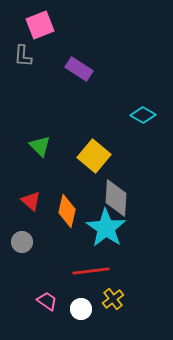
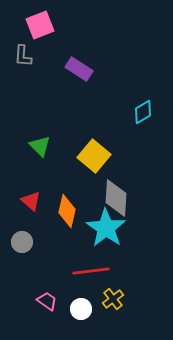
cyan diamond: moved 3 px up; rotated 60 degrees counterclockwise
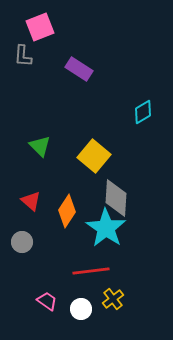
pink square: moved 2 px down
orange diamond: rotated 20 degrees clockwise
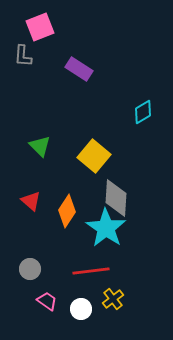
gray circle: moved 8 px right, 27 px down
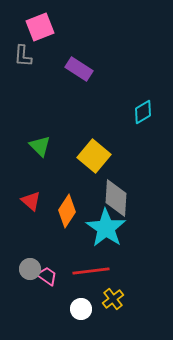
pink trapezoid: moved 25 px up
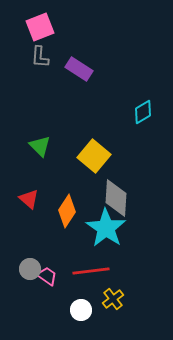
gray L-shape: moved 17 px right, 1 px down
red triangle: moved 2 px left, 2 px up
white circle: moved 1 px down
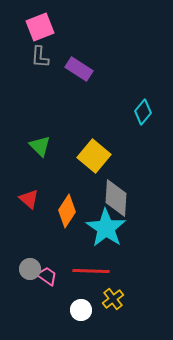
cyan diamond: rotated 20 degrees counterclockwise
red line: rotated 9 degrees clockwise
